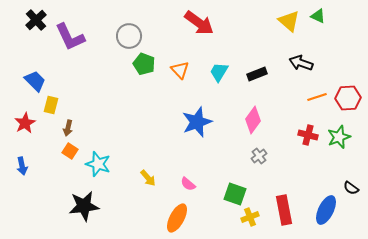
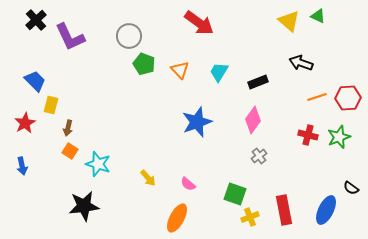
black rectangle: moved 1 px right, 8 px down
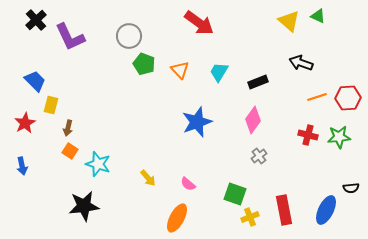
green star: rotated 15 degrees clockwise
black semicircle: rotated 42 degrees counterclockwise
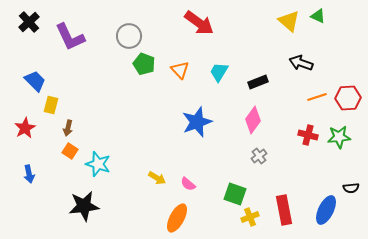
black cross: moved 7 px left, 2 px down
red star: moved 5 px down
blue arrow: moved 7 px right, 8 px down
yellow arrow: moved 9 px right; rotated 18 degrees counterclockwise
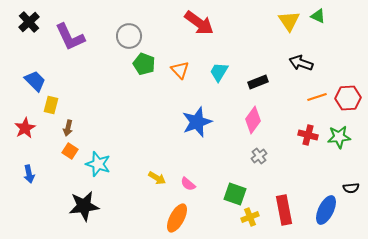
yellow triangle: rotated 15 degrees clockwise
